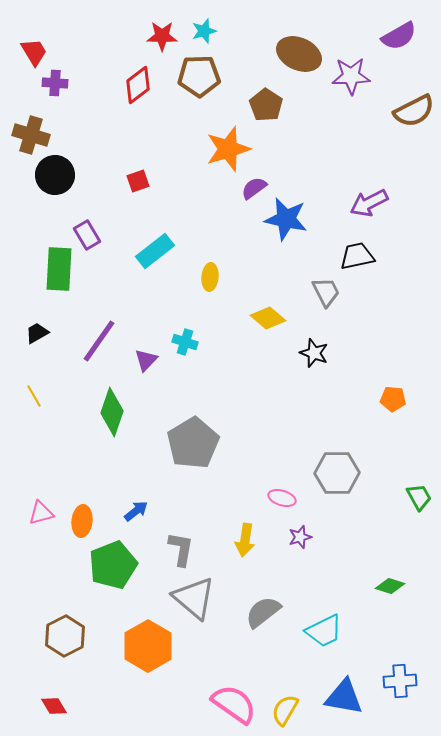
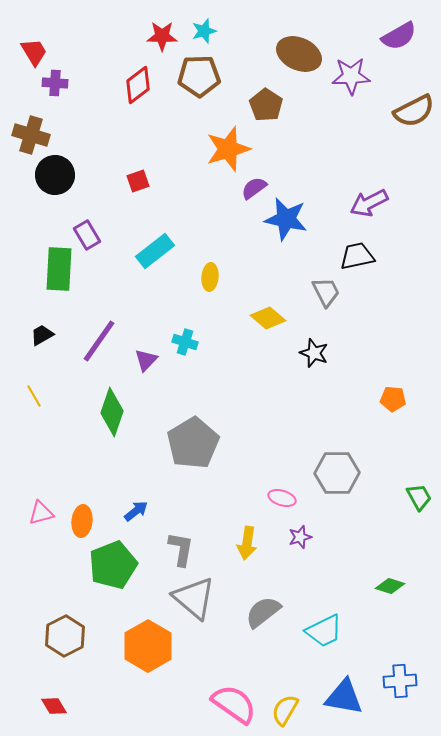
black trapezoid at (37, 333): moved 5 px right, 2 px down
yellow arrow at (245, 540): moved 2 px right, 3 px down
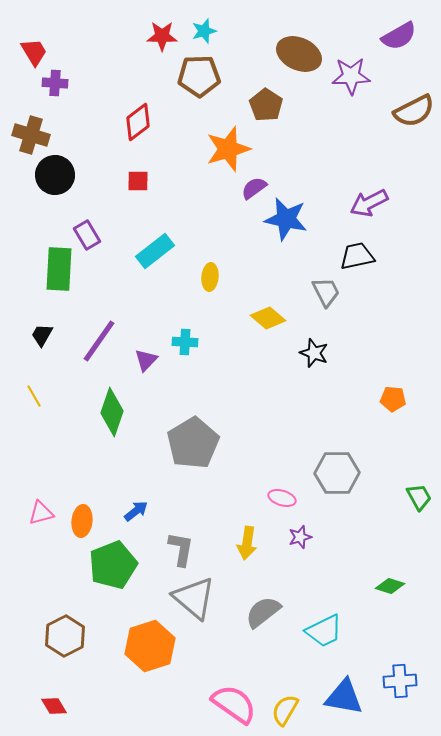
red diamond at (138, 85): moved 37 px down
red square at (138, 181): rotated 20 degrees clockwise
black trapezoid at (42, 335): rotated 30 degrees counterclockwise
cyan cross at (185, 342): rotated 15 degrees counterclockwise
orange hexagon at (148, 646): moved 2 px right; rotated 12 degrees clockwise
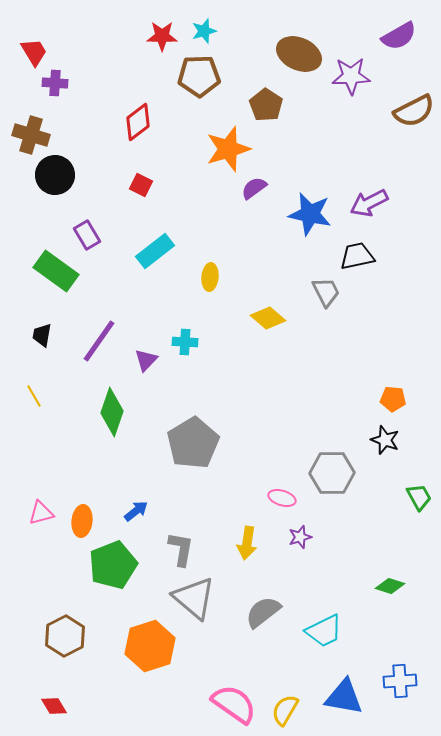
red square at (138, 181): moved 3 px right, 4 px down; rotated 25 degrees clockwise
blue star at (286, 219): moved 24 px right, 5 px up
green rectangle at (59, 269): moved 3 px left, 2 px down; rotated 57 degrees counterclockwise
black trapezoid at (42, 335): rotated 20 degrees counterclockwise
black star at (314, 353): moved 71 px right, 87 px down
gray hexagon at (337, 473): moved 5 px left
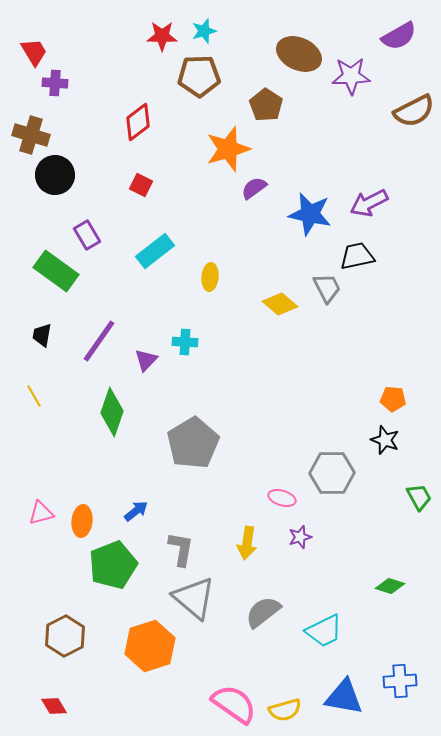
gray trapezoid at (326, 292): moved 1 px right, 4 px up
yellow diamond at (268, 318): moved 12 px right, 14 px up
yellow semicircle at (285, 710): rotated 136 degrees counterclockwise
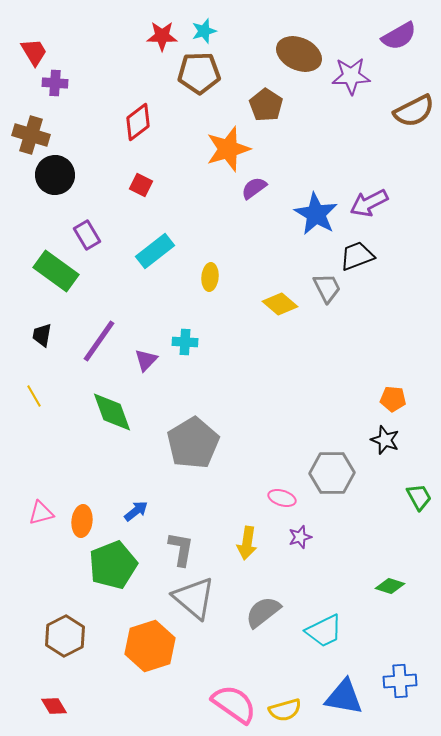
brown pentagon at (199, 76): moved 3 px up
blue star at (310, 214): moved 6 px right; rotated 18 degrees clockwise
black trapezoid at (357, 256): rotated 9 degrees counterclockwise
green diamond at (112, 412): rotated 39 degrees counterclockwise
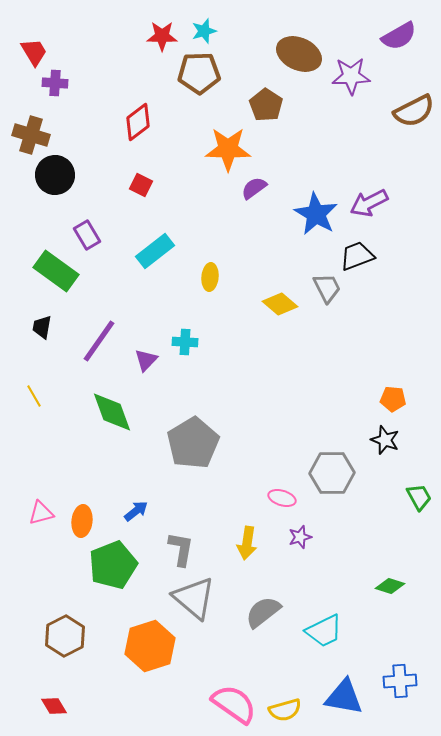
orange star at (228, 149): rotated 18 degrees clockwise
black trapezoid at (42, 335): moved 8 px up
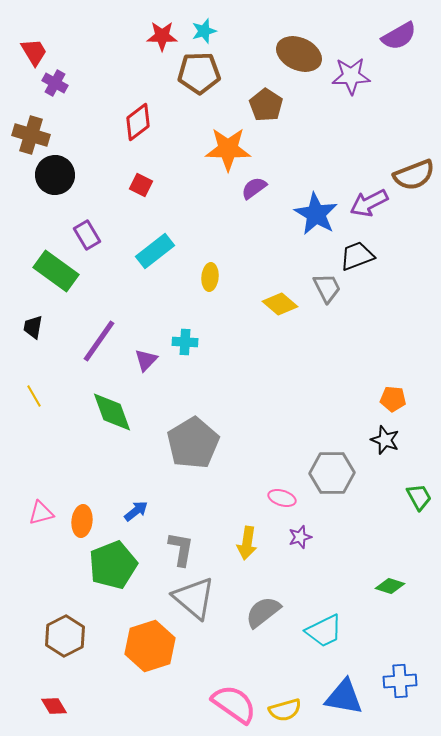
purple cross at (55, 83): rotated 25 degrees clockwise
brown semicircle at (414, 111): moved 64 px down; rotated 6 degrees clockwise
black trapezoid at (42, 327): moved 9 px left
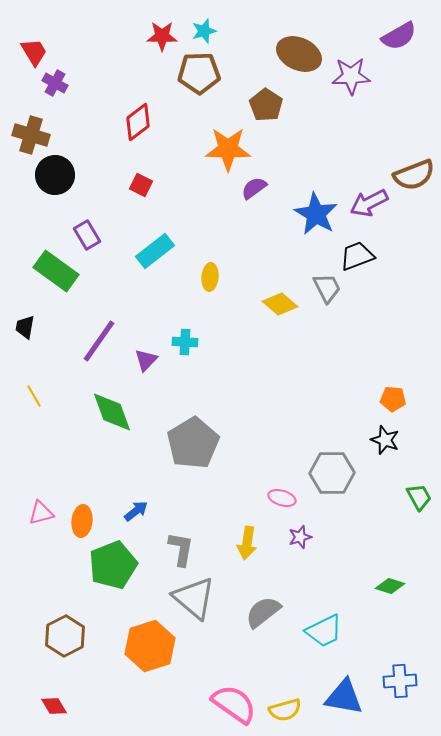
black trapezoid at (33, 327): moved 8 px left
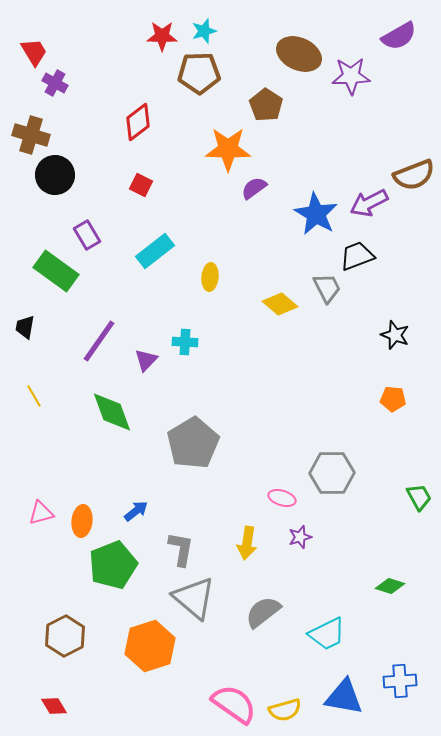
black star at (385, 440): moved 10 px right, 105 px up
cyan trapezoid at (324, 631): moved 3 px right, 3 px down
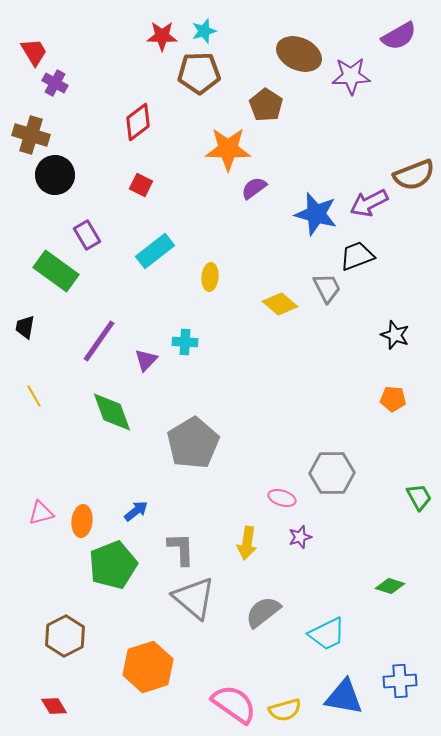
blue star at (316, 214): rotated 15 degrees counterclockwise
gray L-shape at (181, 549): rotated 12 degrees counterclockwise
orange hexagon at (150, 646): moved 2 px left, 21 px down
